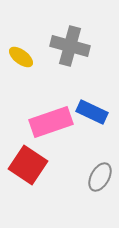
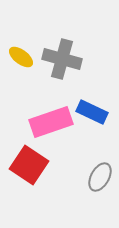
gray cross: moved 8 px left, 13 px down
red square: moved 1 px right
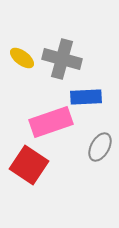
yellow ellipse: moved 1 px right, 1 px down
blue rectangle: moved 6 px left, 15 px up; rotated 28 degrees counterclockwise
gray ellipse: moved 30 px up
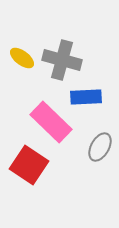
gray cross: moved 1 px down
pink rectangle: rotated 63 degrees clockwise
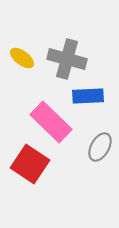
gray cross: moved 5 px right, 1 px up
blue rectangle: moved 2 px right, 1 px up
red square: moved 1 px right, 1 px up
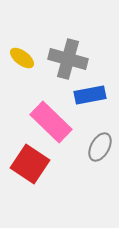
gray cross: moved 1 px right
blue rectangle: moved 2 px right, 1 px up; rotated 8 degrees counterclockwise
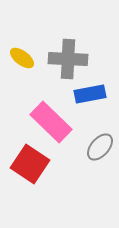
gray cross: rotated 12 degrees counterclockwise
blue rectangle: moved 1 px up
gray ellipse: rotated 12 degrees clockwise
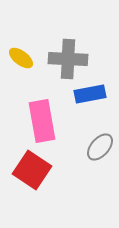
yellow ellipse: moved 1 px left
pink rectangle: moved 9 px left, 1 px up; rotated 36 degrees clockwise
red square: moved 2 px right, 6 px down
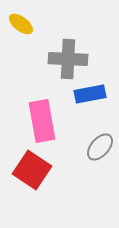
yellow ellipse: moved 34 px up
